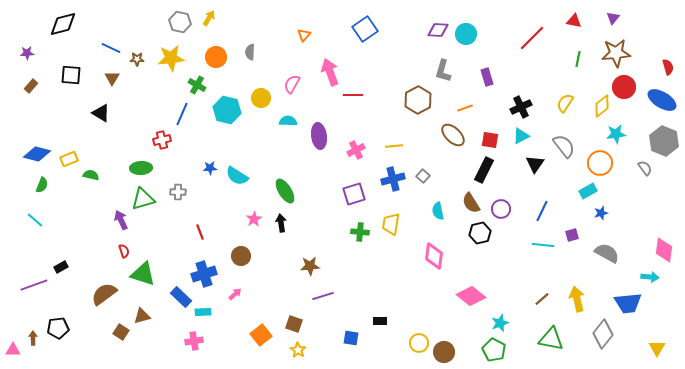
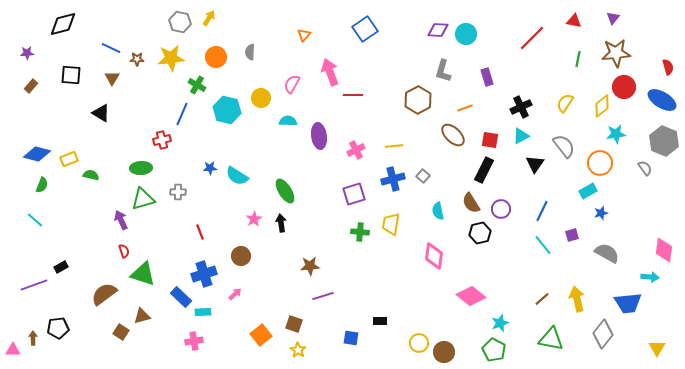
cyan line at (543, 245): rotated 45 degrees clockwise
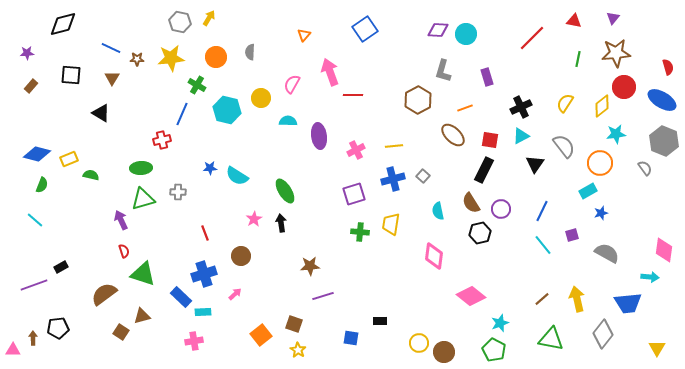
red line at (200, 232): moved 5 px right, 1 px down
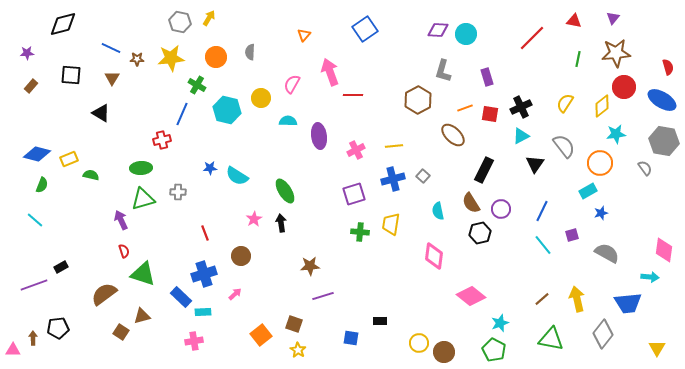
red square at (490, 140): moved 26 px up
gray hexagon at (664, 141): rotated 12 degrees counterclockwise
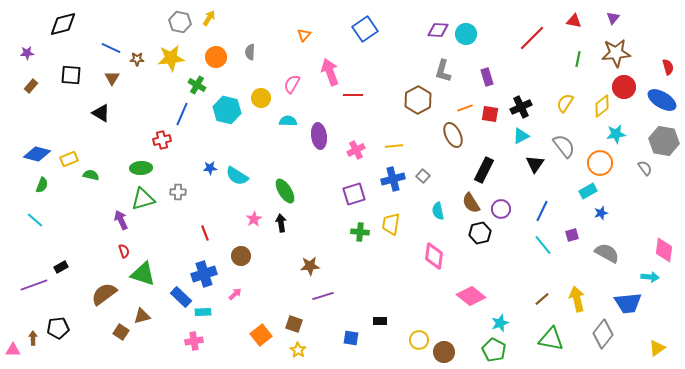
brown ellipse at (453, 135): rotated 20 degrees clockwise
yellow circle at (419, 343): moved 3 px up
yellow triangle at (657, 348): rotated 24 degrees clockwise
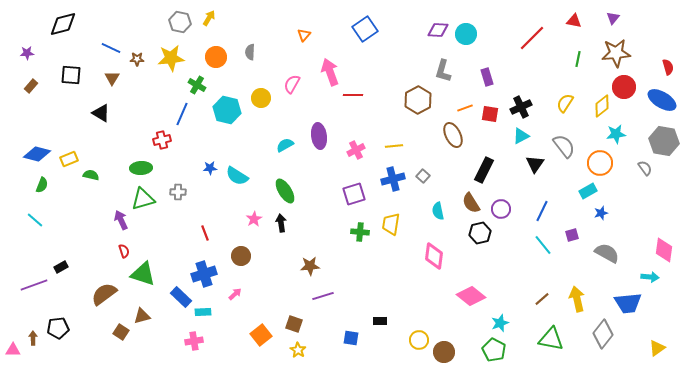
cyan semicircle at (288, 121): moved 3 px left, 24 px down; rotated 30 degrees counterclockwise
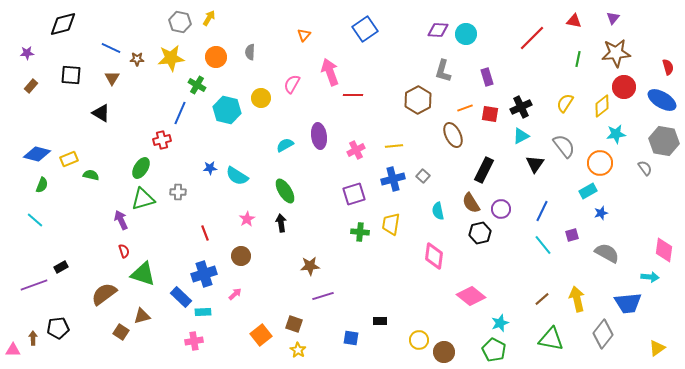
blue line at (182, 114): moved 2 px left, 1 px up
green ellipse at (141, 168): rotated 55 degrees counterclockwise
pink star at (254, 219): moved 7 px left
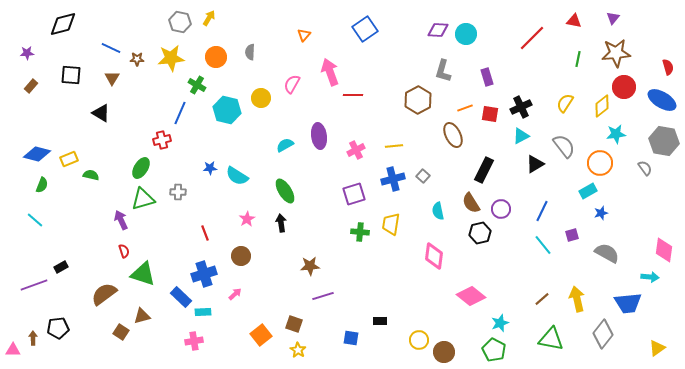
black triangle at (535, 164): rotated 24 degrees clockwise
